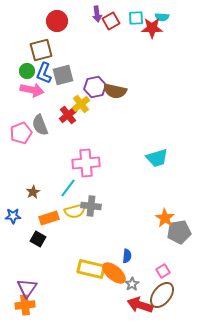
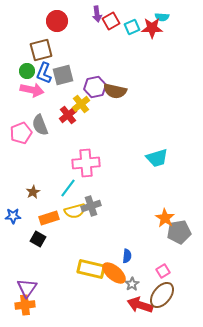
cyan square: moved 4 px left, 9 px down; rotated 21 degrees counterclockwise
gray cross: rotated 24 degrees counterclockwise
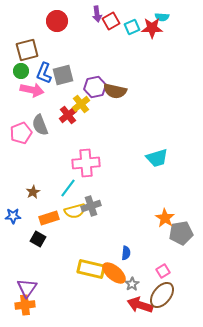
brown square: moved 14 px left
green circle: moved 6 px left
gray pentagon: moved 2 px right, 1 px down
blue semicircle: moved 1 px left, 3 px up
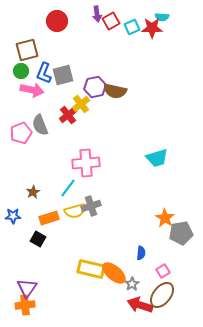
blue semicircle: moved 15 px right
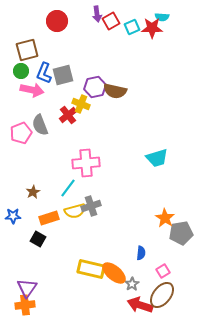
yellow cross: rotated 30 degrees counterclockwise
